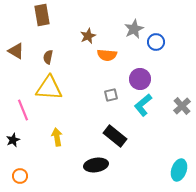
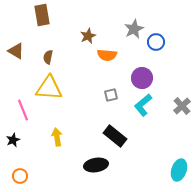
purple circle: moved 2 px right, 1 px up
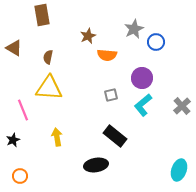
brown triangle: moved 2 px left, 3 px up
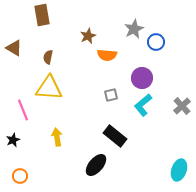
black ellipse: rotated 40 degrees counterclockwise
